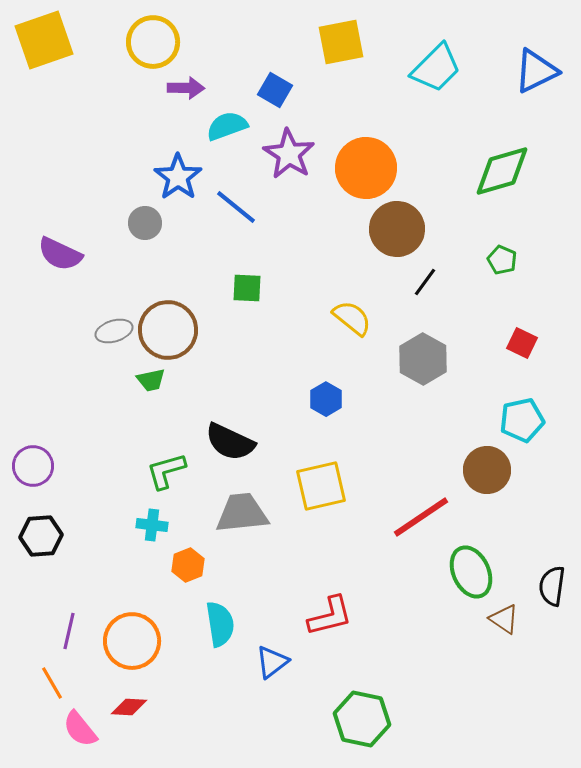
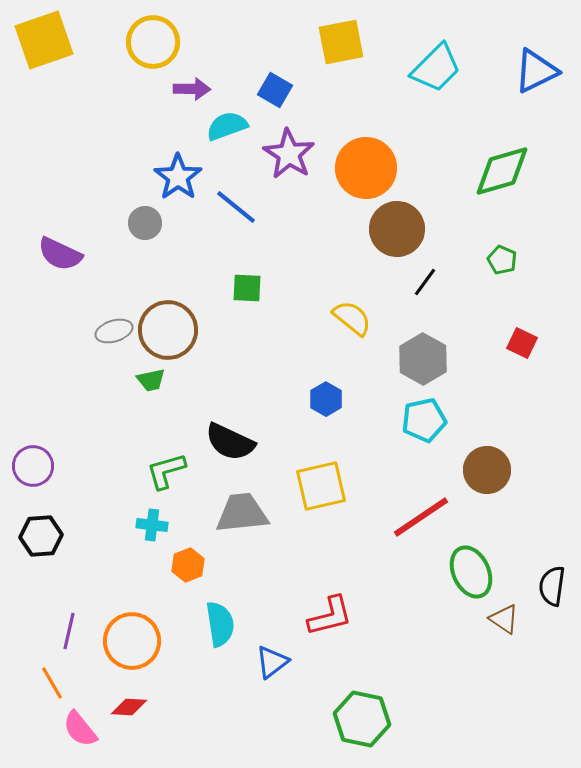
purple arrow at (186, 88): moved 6 px right, 1 px down
cyan pentagon at (522, 420): moved 98 px left
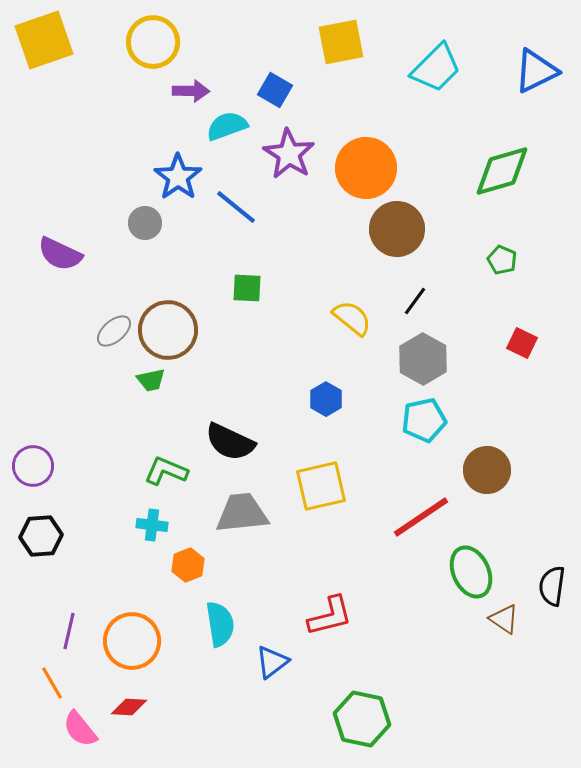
purple arrow at (192, 89): moved 1 px left, 2 px down
black line at (425, 282): moved 10 px left, 19 px down
gray ellipse at (114, 331): rotated 24 degrees counterclockwise
green L-shape at (166, 471): rotated 39 degrees clockwise
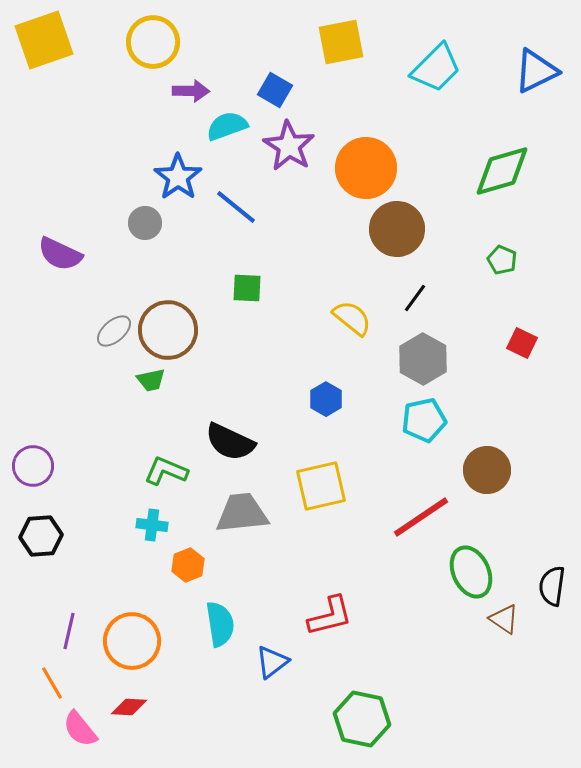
purple star at (289, 154): moved 8 px up
black line at (415, 301): moved 3 px up
